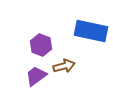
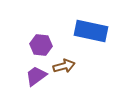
purple hexagon: rotated 15 degrees counterclockwise
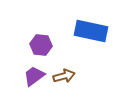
brown arrow: moved 10 px down
purple trapezoid: moved 2 px left
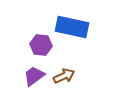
blue rectangle: moved 19 px left, 4 px up
brown arrow: rotated 10 degrees counterclockwise
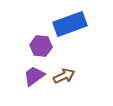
blue rectangle: moved 2 px left, 3 px up; rotated 32 degrees counterclockwise
purple hexagon: moved 1 px down
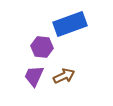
purple hexagon: moved 1 px right, 1 px down
purple trapezoid: rotated 30 degrees counterclockwise
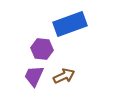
purple hexagon: moved 2 px down
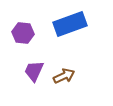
purple hexagon: moved 19 px left, 16 px up
purple trapezoid: moved 5 px up
